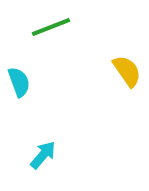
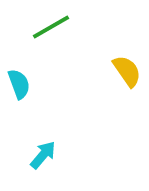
green line: rotated 9 degrees counterclockwise
cyan semicircle: moved 2 px down
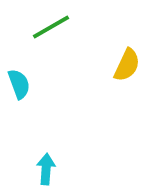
yellow semicircle: moved 6 px up; rotated 60 degrees clockwise
cyan arrow: moved 3 px right, 14 px down; rotated 36 degrees counterclockwise
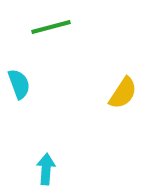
green line: rotated 15 degrees clockwise
yellow semicircle: moved 4 px left, 28 px down; rotated 8 degrees clockwise
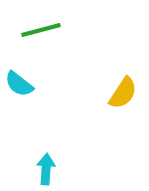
green line: moved 10 px left, 3 px down
cyan semicircle: rotated 148 degrees clockwise
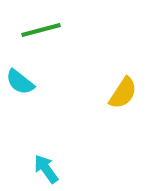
cyan semicircle: moved 1 px right, 2 px up
cyan arrow: rotated 40 degrees counterclockwise
